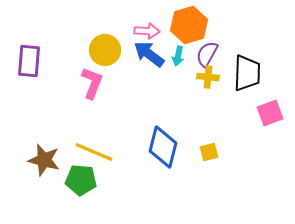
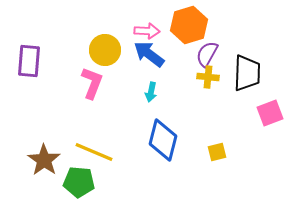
cyan arrow: moved 27 px left, 36 px down
blue diamond: moved 7 px up
yellow square: moved 8 px right
brown star: rotated 20 degrees clockwise
green pentagon: moved 2 px left, 2 px down
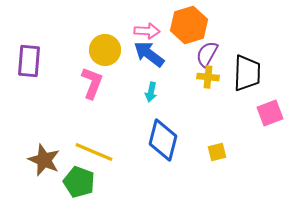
brown star: rotated 12 degrees counterclockwise
green pentagon: rotated 16 degrees clockwise
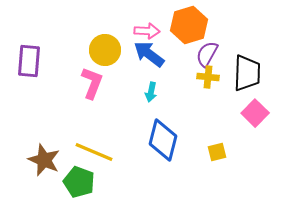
pink square: moved 15 px left; rotated 24 degrees counterclockwise
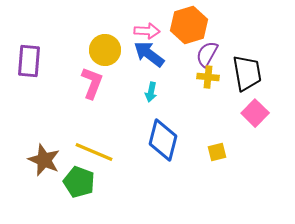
black trapezoid: rotated 12 degrees counterclockwise
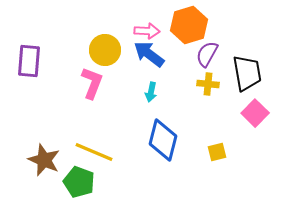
yellow cross: moved 7 px down
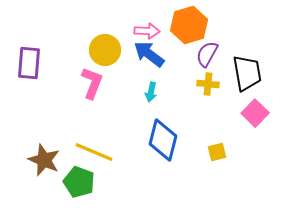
purple rectangle: moved 2 px down
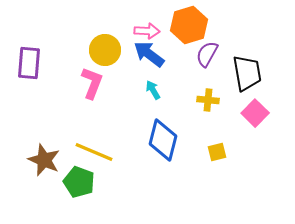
yellow cross: moved 16 px down
cyan arrow: moved 2 px right, 2 px up; rotated 138 degrees clockwise
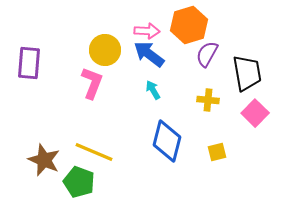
blue diamond: moved 4 px right, 1 px down
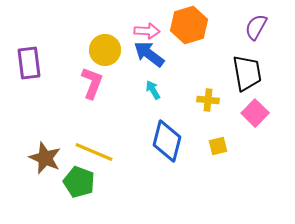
purple semicircle: moved 49 px right, 27 px up
purple rectangle: rotated 12 degrees counterclockwise
yellow square: moved 1 px right, 6 px up
brown star: moved 1 px right, 2 px up
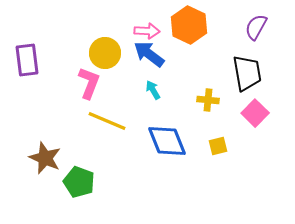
orange hexagon: rotated 18 degrees counterclockwise
yellow circle: moved 3 px down
purple rectangle: moved 2 px left, 3 px up
pink L-shape: moved 3 px left
blue diamond: rotated 36 degrees counterclockwise
yellow line: moved 13 px right, 31 px up
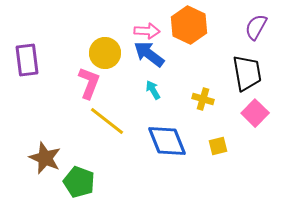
yellow cross: moved 5 px left, 1 px up; rotated 10 degrees clockwise
yellow line: rotated 15 degrees clockwise
